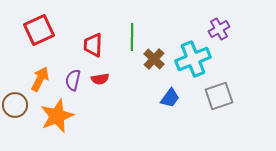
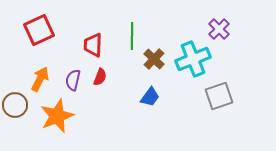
purple cross: rotated 15 degrees counterclockwise
green line: moved 1 px up
red semicircle: moved 2 px up; rotated 60 degrees counterclockwise
blue trapezoid: moved 20 px left, 1 px up
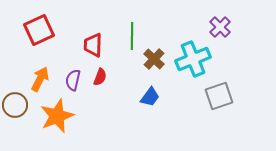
purple cross: moved 1 px right, 2 px up
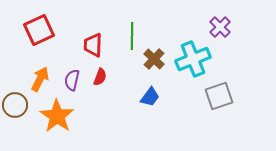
purple semicircle: moved 1 px left
orange star: rotated 16 degrees counterclockwise
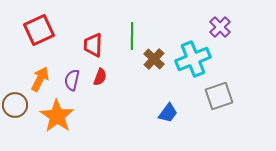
blue trapezoid: moved 18 px right, 16 px down
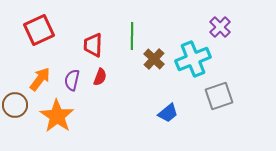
orange arrow: rotated 10 degrees clockwise
blue trapezoid: rotated 15 degrees clockwise
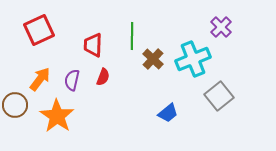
purple cross: moved 1 px right
brown cross: moved 1 px left
red semicircle: moved 3 px right
gray square: rotated 20 degrees counterclockwise
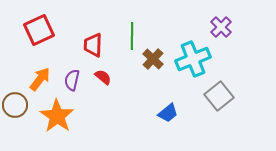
red semicircle: rotated 72 degrees counterclockwise
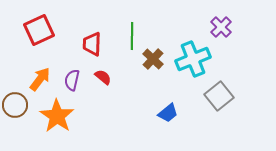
red trapezoid: moved 1 px left, 1 px up
